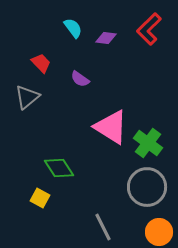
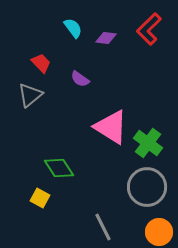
gray triangle: moved 3 px right, 2 px up
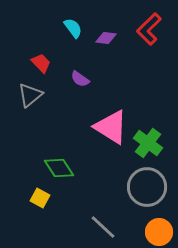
gray line: rotated 20 degrees counterclockwise
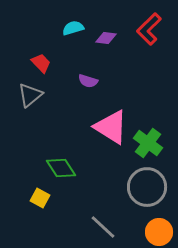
cyan semicircle: rotated 70 degrees counterclockwise
purple semicircle: moved 8 px right, 2 px down; rotated 18 degrees counterclockwise
green diamond: moved 2 px right
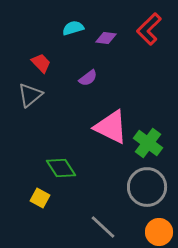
purple semicircle: moved 3 px up; rotated 54 degrees counterclockwise
pink triangle: rotated 6 degrees counterclockwise
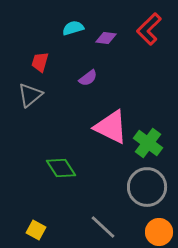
red trapezoid: moved 1 px left, 1 px up; rotated 120 degrees counterclockwise
yellow square: moved 4 px left, 32 px down
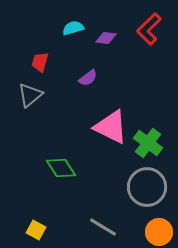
gray line: rotated 12 degrees counterclockwise
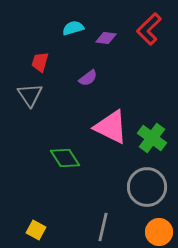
gray triangle: rotated 24 degrees counterclockwise
green cross: moved 4 px right, 5 px up
green diamond: moved 4 px right, 10 px up
gray line: rotated 72 degrees clockwise
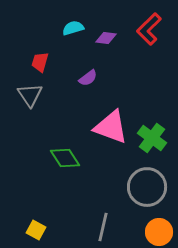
pink triangle: rotated 6 degrees counterclockwise
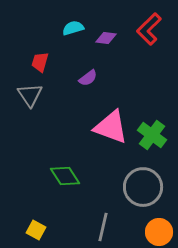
green cross: moved 3 px up
green diamond: moved 18 px down
gray circle: moved 4 px left
